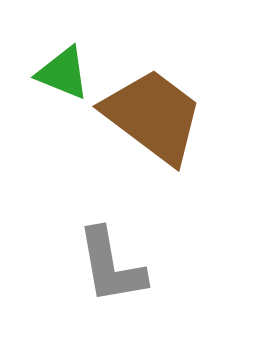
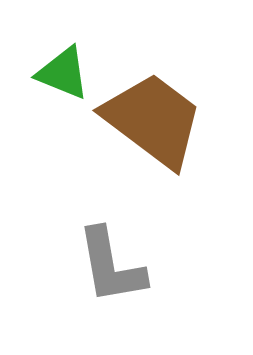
brown trapezoid: moved 4 px down
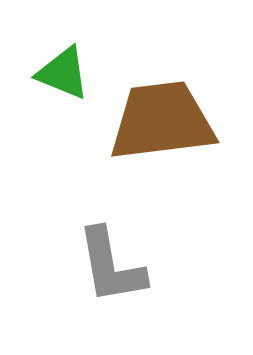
brown trapezoid: moved 9 px right, 1 px down; rotated 44 degrees counterclockwise
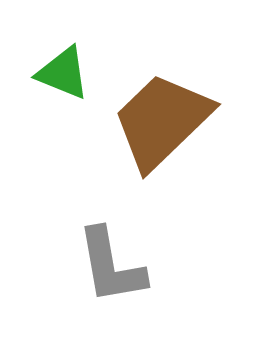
brown trapezoid: rotated 37 degrees counterclockwise
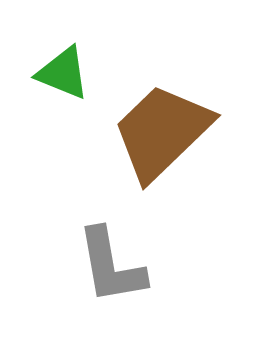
brown trapezoid: moved 11 px down
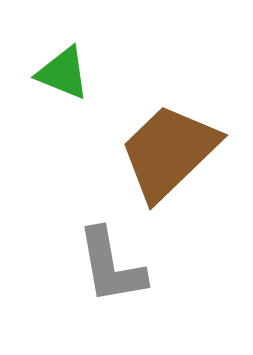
brown trapezoid: moved 7 px right, 20 px down
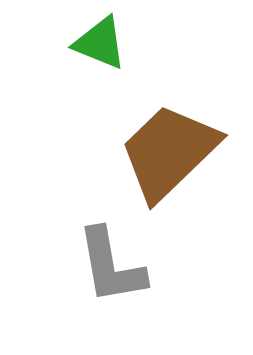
green triangle: moved 37 px right, 30 px up
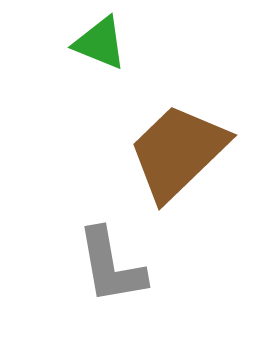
brown trapezoid: moved 9 px right
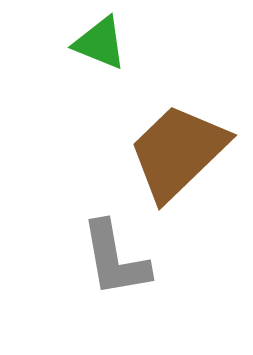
gray L-shape: moved 4 px right, 7 px up
